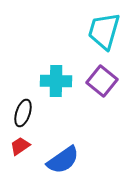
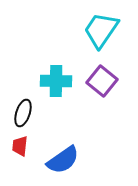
cyan trapezoid: moved 3 px left, 1 px up; rotated 18 degrees clockwise
red trapezoid: rotated 50 degrees counterclockwise
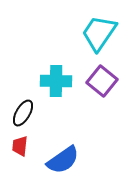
cyan trapezoid: moved 2 px left, 3 px down
black ellipse: rotated 12 degrees clockwise
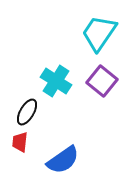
cyan cross: rotated 32 degrees clockwise
black ellipse: moved 4 px right, 1 px up
red trapezoid: moved 4 px up
